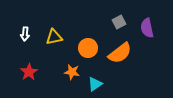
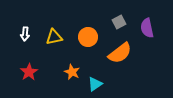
orange circle: moved 11 px up
orange star: rotated 14 degrees clockwise
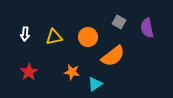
gray square: rotated 32 degrees counterclockwise
orange semicircle: moved 7 px left, 3 px down
orange star: rotated 14 degrees counterclockwise
